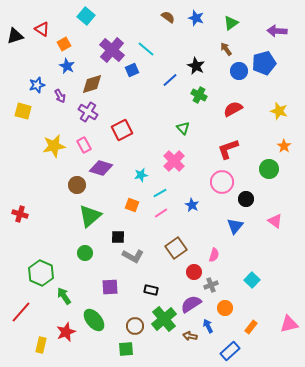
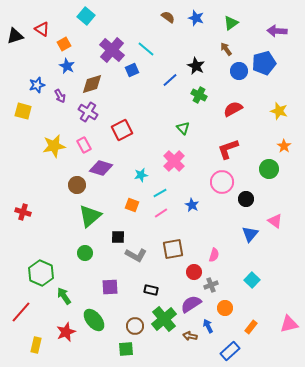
red cross at (20, 214): moved 3 px right, 2 px up
blue triangle at (235, 226): moved 15 px right, 8 px down
brown square at (176, 248): moved 3 px left, 1 px down; rotated 25 degrees clockwise
gray L-shape at (133, 256): moved 3 px right, 1 px up
yellow rectangle at (41, 345): moved 5 px left
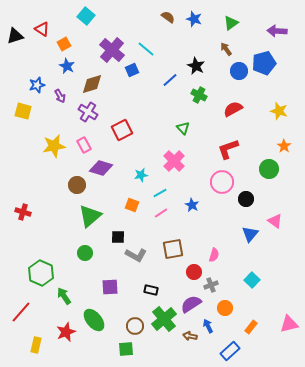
blue star at (196, 18): moved 2 px left, 1 px down
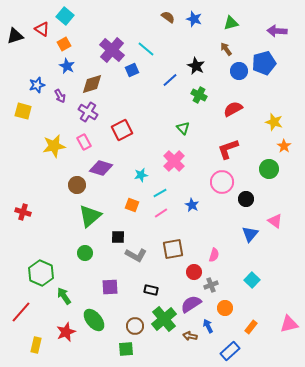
cyan square at (86, 16): moved 21 px left
green triangle at (231, 23): rotated 21 degrees clockwise
yellow star at (279, 111): moved 5 px left, 11 px down
pink rectangle at (84, 145): moved 3 px up
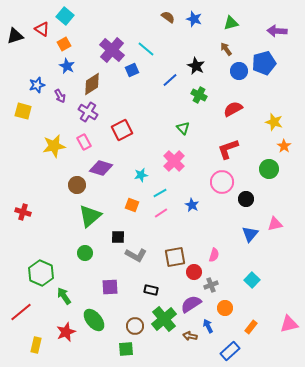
brown diamond at (92, 84): rotated 15 degrees counterclockwise
pink triangle at (275, 221): moved 3 px down; rotated 49 degrees counterclockwise
brown square at (173, 249): moved 2 px right, 8 px down
red line at (21, 312): rotated 10 degrees clockwise
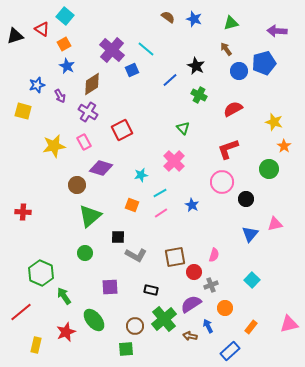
red cross at (23, 212): rotated 14 degrees counterclockwise
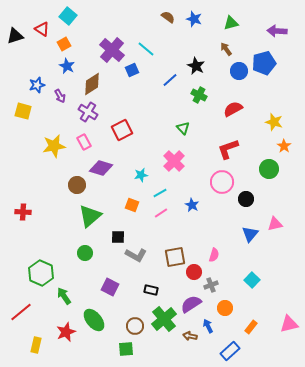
cyan square at (65, 16): moved 3 px right
purple square at (110, 287): rotated 30 degrees clockwise
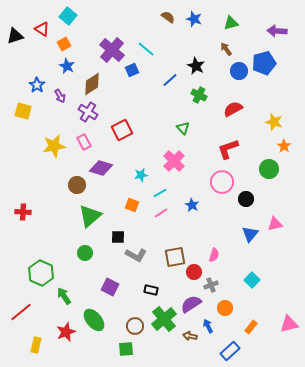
blue star at (37, 85): rotated 21 degrees counterclockwise
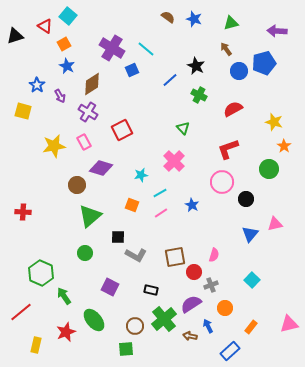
red triangle at (42, 29): moved 3 px right, 3 px up
purple cross at (112, 50): moved 2 px up; rotated 10 degrees counterclockwise
